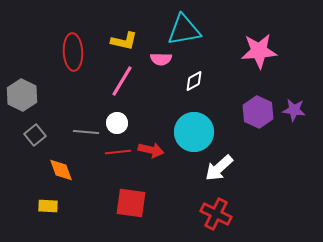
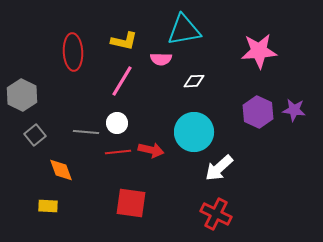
white diamond: rotated 25 degrees clockwise
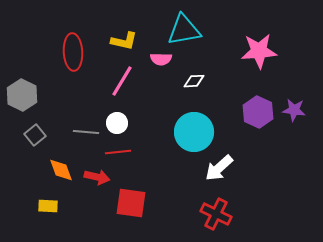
red arrow: moved 54 px left, 27 px down
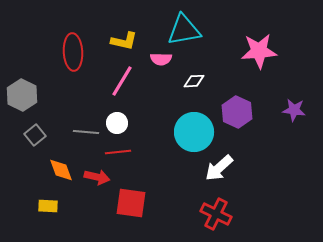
purple hexagon: moved 21 px left
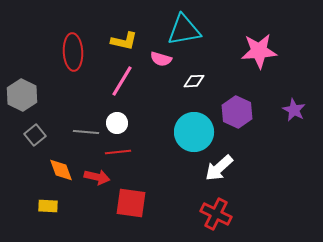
pink semicircle: rotated 15 degrees clockwise
purple star: rotated 20 degrees clockwise
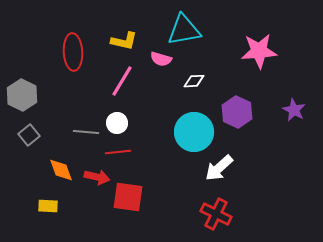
gray square: moved 6 px left
red square: moved 3 px left, 6 px up
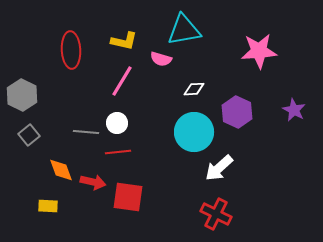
red ellipse: moved 2 px left, 2 px up
white diamond: moved 8 px down
red arrow: moved 4 px left, 5 px down
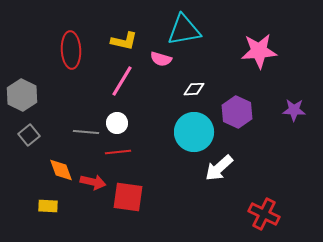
purple star: rotated 25 degrees counterclockwise
red cross: moved 48 px right
